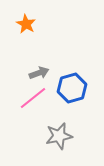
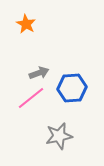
blue hexagon: rotated 12 degrees clockwise
pink line: moved 2 px left
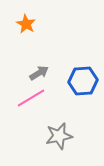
gray arrow: rotated 12 degrees counterclockwise
blue hexagon: moved 11 px right, 7 px up
pink line: rotated 8 degrees clockwise
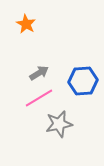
pink line: moved 8 px right
gray star: moved 12 px up
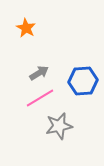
orange star: moved 4 px down
pink line: moved 1 px right
gray star: moved 2 px down
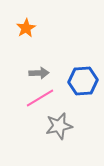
orange star: rotated 12 degrees clockwise
gray arrow: rotated 30 degrees clockwise
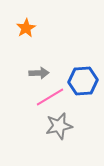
pink line: moved 10 px right, 1 px up
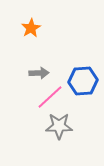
orange star: moved 5 px right
pink line: rotated 12 degrees counterclockwise
gray star: rotated 12 degrees clockwise
